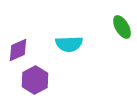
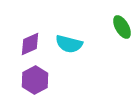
cyan semicircle: rotated 16 degrees clockwise
purple diamond: moved 12 px right, 6 px up
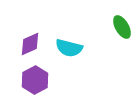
cyan semicircle: moved 4 px down
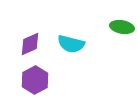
green ellipse: rotated 50 degrees counterclockwise
cyan semicircle: moved 2 px right, 4 px up
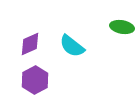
cyan semicircle: moved 1 px right, 2 px down; rotated 24 degrees clockwise
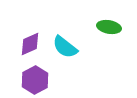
green ellipse: moved 13 px left
cyan semicircle: moved 7 px left, 1 px down
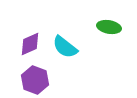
purple hexagon: rotated 12 degrees counterclockwise
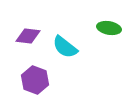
green ellipse: moved 1 px down
purple diamond: moved 2 px left, 8 px up; rotated 30 degrees clockwise
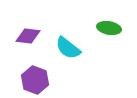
cyan semicircle: moved 3 px right, 1 px down
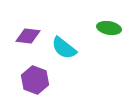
cyan semicircle: moved 4 px left
